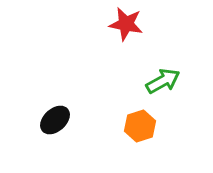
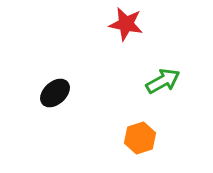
black ellipse: moved 27 px up
orange hexagon: moved 12 px down
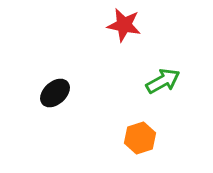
red star: moved 2 px left, 1 px down
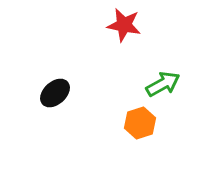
green arrow: moved 3 px down
orange hexagon: moved 15 px up
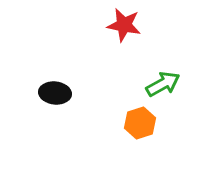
black ellipse: rotated 48 degrees clockwise
